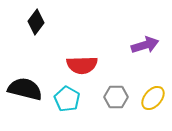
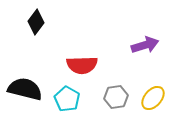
gray hexagon: rotated 10 degrees counterclockwise
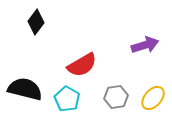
red semicircle: rotated 28 degrees counterclockwise
